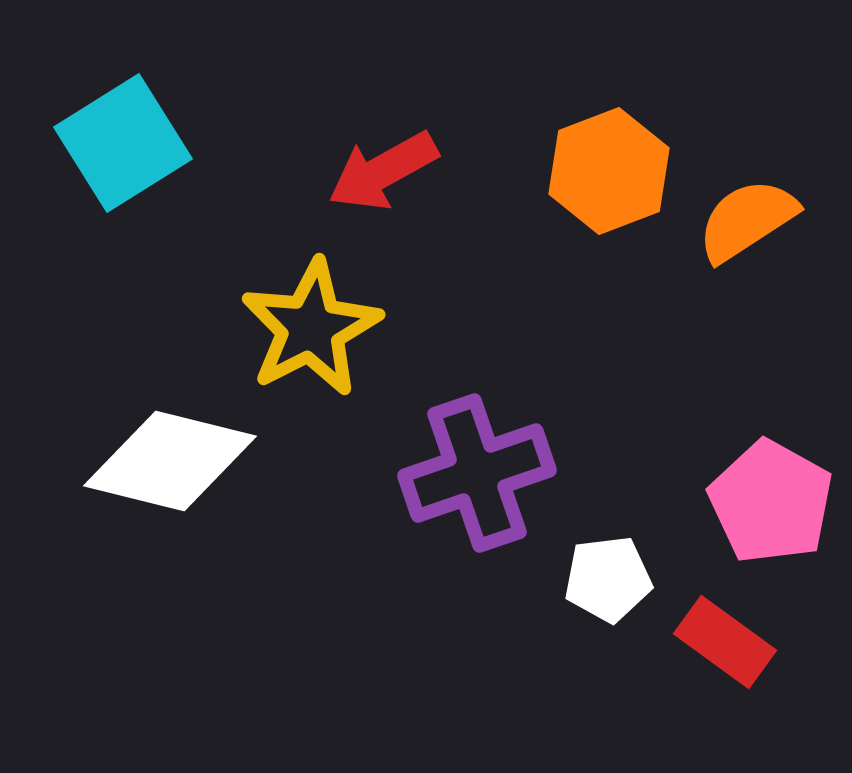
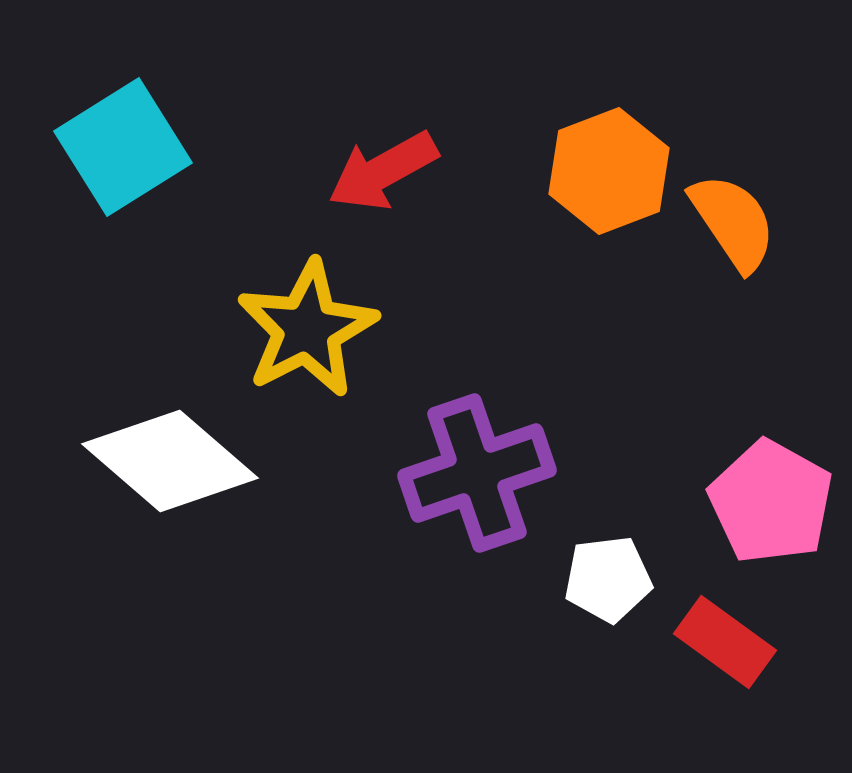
cyan square: moved 4 px down
orange semicircle: moved 14 px left, 2 px down; rotated 89 degrees clockwise
yellow star: moved 4 px left, 1 px down
white diamond: rotated 27 degrees clockwise
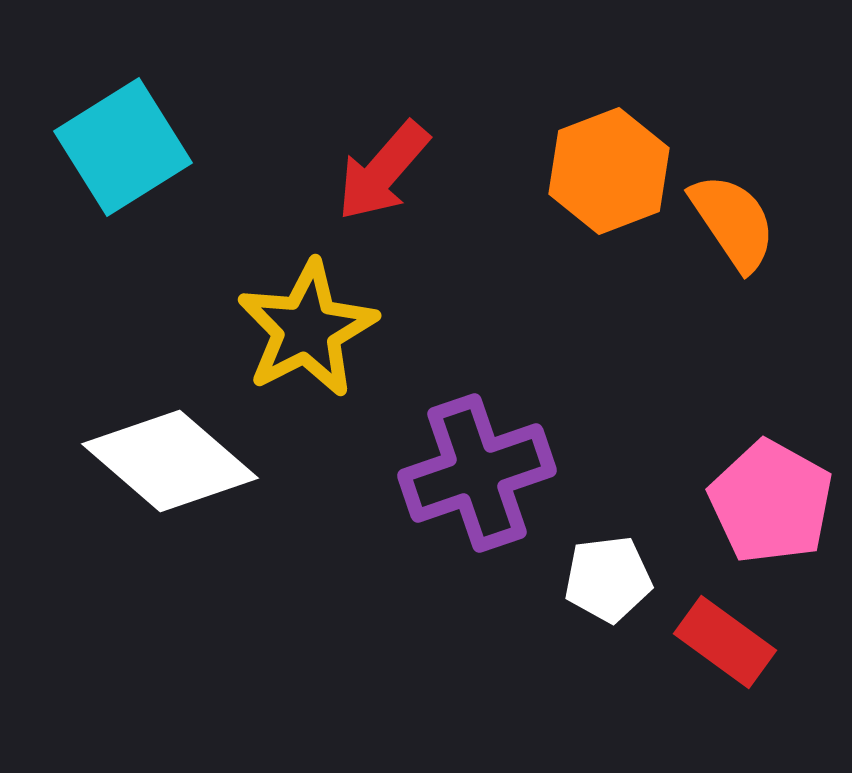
red arrow: rotated 20 degrees counterclockwise
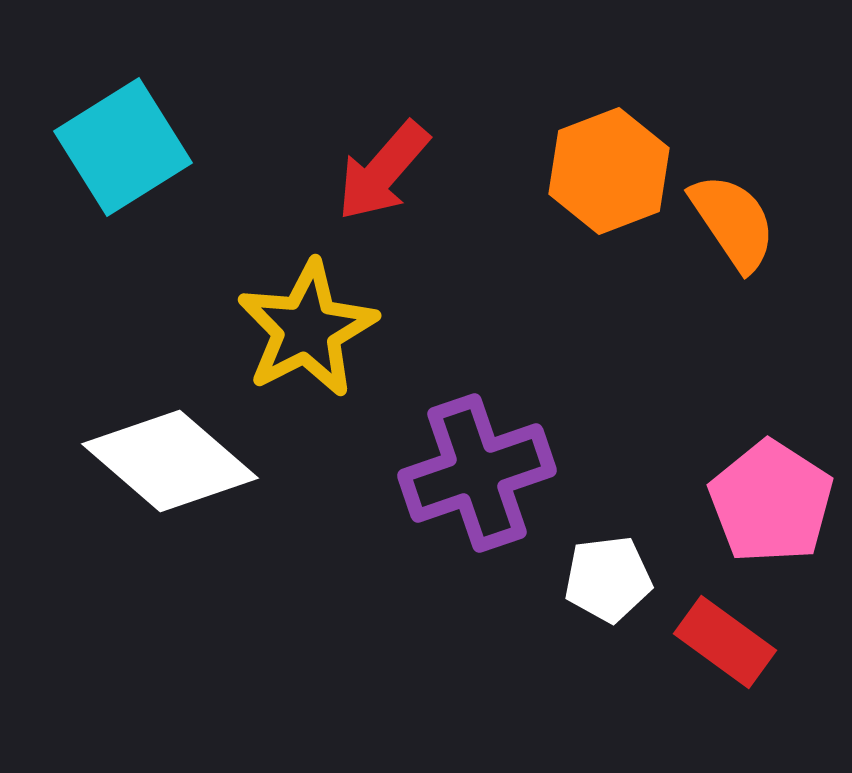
pink pentagon: rotated 4 degrees clockwise
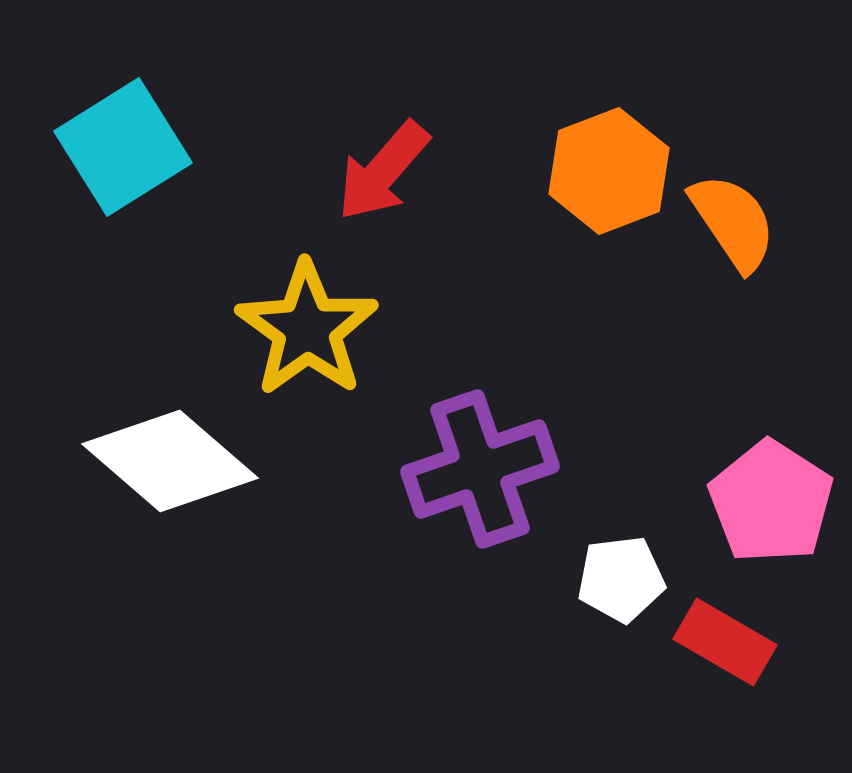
yellow star: rotated 9 degrees counterclockwise
purple cross: moved 3 px right, 4 px up
white pentagon: moved 13 px right
red rectangle: rotated 6 degrees counterclockwise
